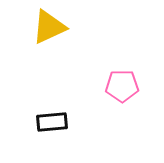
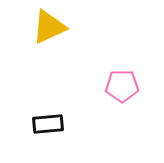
black rectangle: moved 4 px left, 2 px down
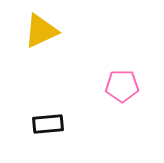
yellow triangle: moved 8 px left, 4 px down
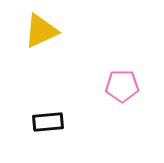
black rectangle: moved 2 px up
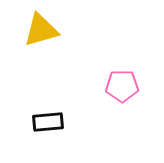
yellow triangle: moved 1 px up; rotated 9 degrees clockwise
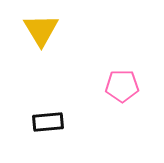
yellow triangle: rotated 45 degrees counterclockwise
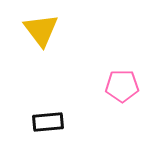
yellow triangle: rotated 6 degrees counterclockwise
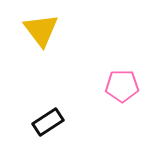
black rectangle: rotated 28 degrees counterclockwise
